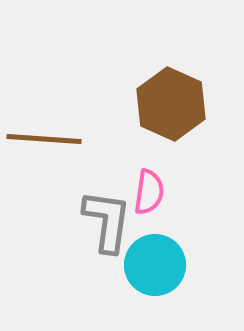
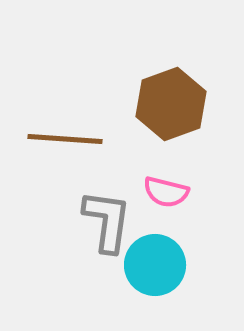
brown hexagon: rotated 16 degrees clockwise
brown line: moved 21 px right
pink semicircle: moved 17 px right; rotated 96 degrees clockwise
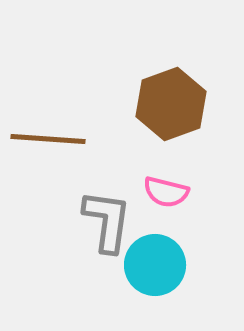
brown line: moved 17 px left
